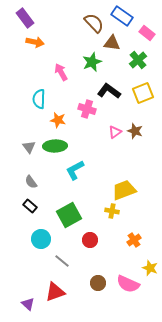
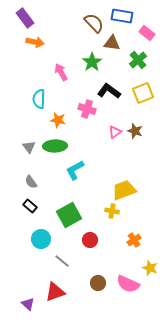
blue rectangle: rotated 25 degrees counterclockwise
green star: rotated 12 degrees counterclockwise
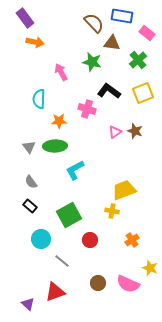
green star: rotated 24 degrees counterclockwise
orange star: moved 1 px right, 1 px down; rotated 14 degrees counterclockwise
orange cross: moved 2 px left
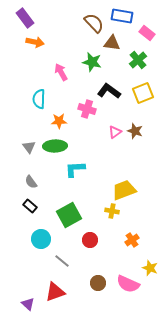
cyan L-shape: moved 1 px up; rotated 25 degrees clockwise
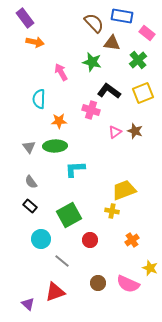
pink cross: moved 4 px right, 1 px down
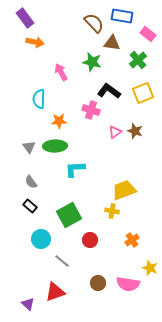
pink rectangle: moved 1 px right, 1 px down
pink semicircle: rotated 15 degrees counterclockwise
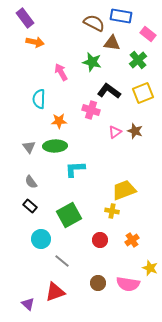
blue rectangle: moved 1 px left
brown semicircle: rotated 20 degrees counterclockwise
red circle: moved 10 px right
